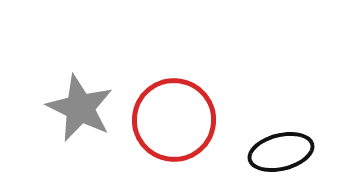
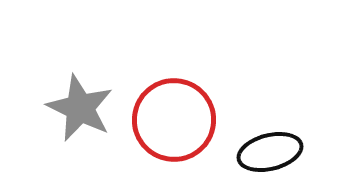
black ellipse: moved 11 px left
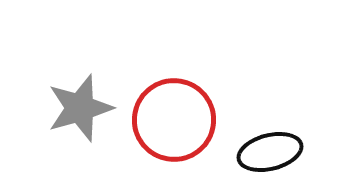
gray star: rotated 30 degrees clockwise
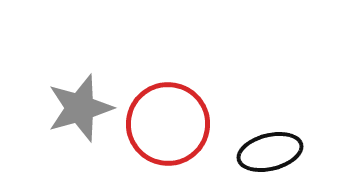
red circle: moved 6 px left, 4 px down
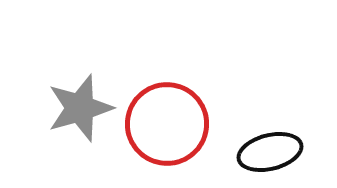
red circle: moved 1 px left
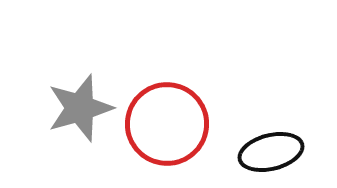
black ellipse: moved 1 px right
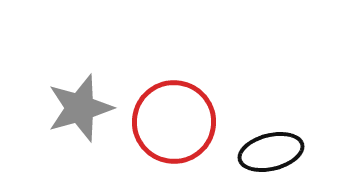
red circle: moved 7 px right, 2 px up
